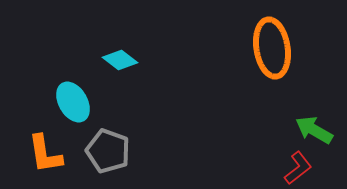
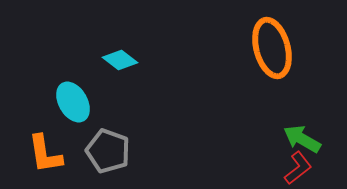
orange ellipse: rotated 6 degrees counterclockwise
green arrow: moved 12 px left, 9 px down
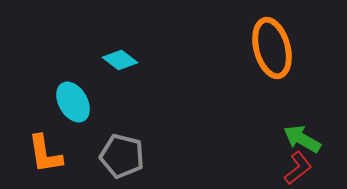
gray pentagon: moved 14 px right, 5 px down; rotated 6 degrees counterclockwise
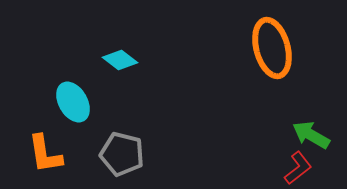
green arrow: moved 9 px right, 4 px up
gray pentagon: moved 2 px up
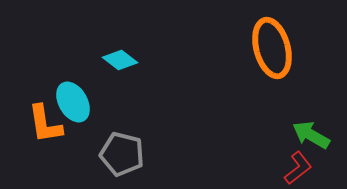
orange L-shape: moved 30 px up
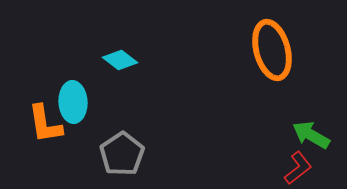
orange ellipse: moved 2 px down
cyan ellipse: rotated 27 degrees clockwise
gray pentagon: rotated 24 degrees clockwise
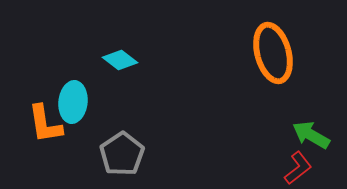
orange ellipse: moved 1 px right, 3 px down
cyan ellipse: rotated 9 degrees clockwise
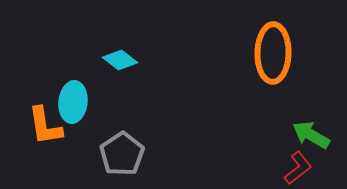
orange ellipse: rotated 16 degrees clockwise
orange L-shape: moved 2 px down
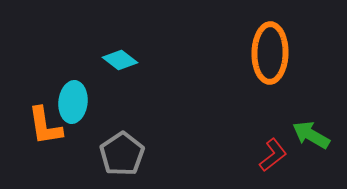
orange ellipse: moved 3 px left
red L-shape: moved 25 px left, 13 px up
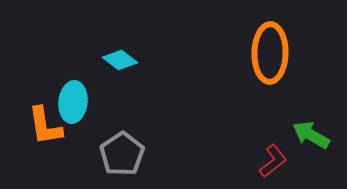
red L-shape: moved 6 px down
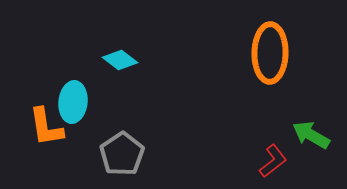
orange L-shape: moved 1 px right, 1 px down
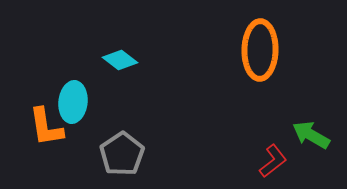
orange ellipse: moved 10 px left, 3 px up
